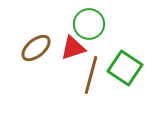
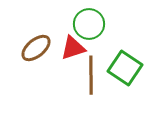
brown line: rotated 15 degrees counterclockwise
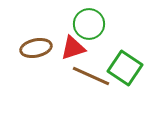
brown ellipse: rotated 28 degrees clockwise
brown line: moved 1 px down; rotated 66 degrees counterclockwise
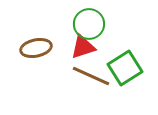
red triangle: moved 10 px right, 1 px up
green square: rotated 24 degrees clockwise
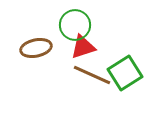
green circle: moved 14 px left, 1 px down
green square: moved 5 px down
brown line: moved 1 px right, 1 px up
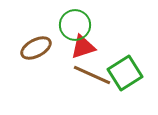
brown ellipse: rotated 16 degrees counterclockwise
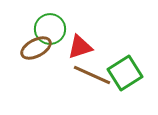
green circle: moved 25 px left, 4 px down
red triangle: moved 3 px left
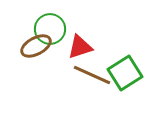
brown ellipse: moved 2 px up
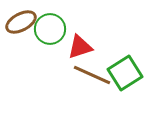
brown ellipse: moved 15 px left, 24 px up
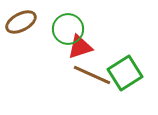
green circle: moved 18 px right
